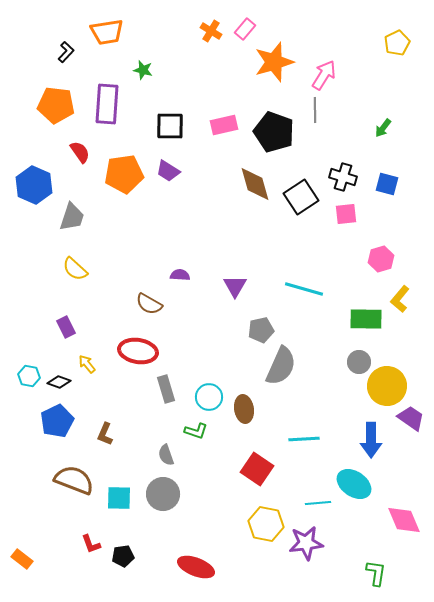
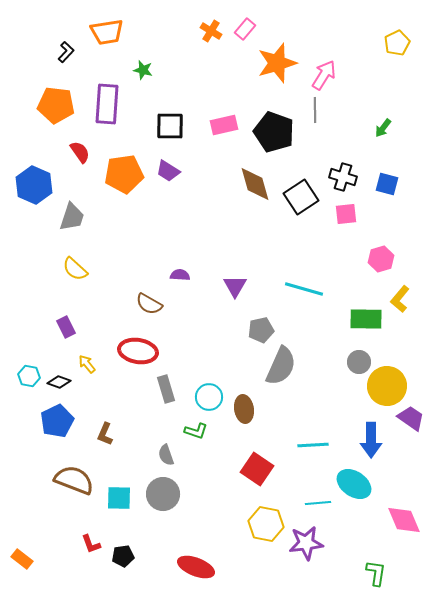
orange star at (274, 62): moved 3 px right, 1 px down
cyan line at (304, 439): moved 9 px right, 6 px down
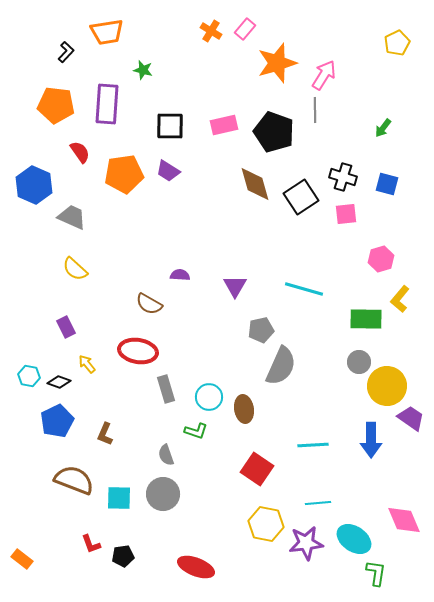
gray trapezoid at (72, 217): rotated 84 degrees counterclockwise
cyan ellipse at (354, 484): moved 55 px down
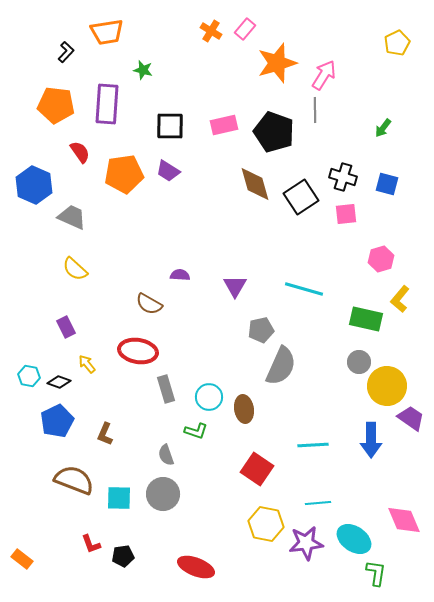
green rectangle at (366, 319): rotated 12 degrees clockwise
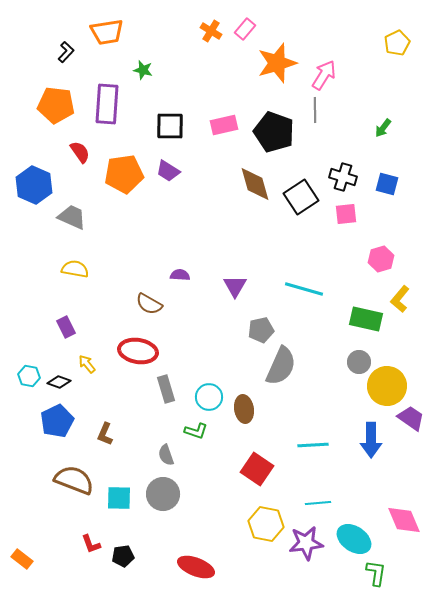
yellow semicircle at (75, 269): rotated 148 degrees clockwise
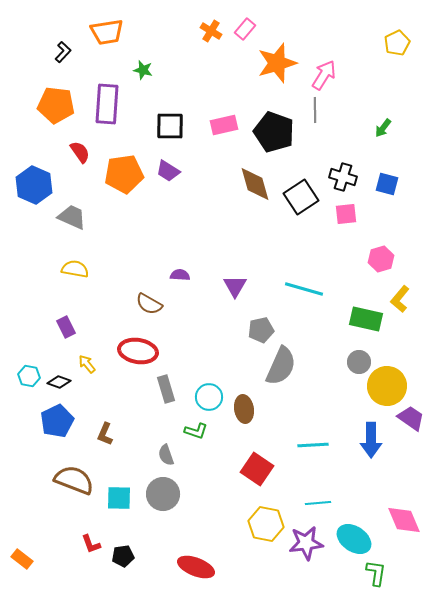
black L-shape at (66, 52): moved 3 px left
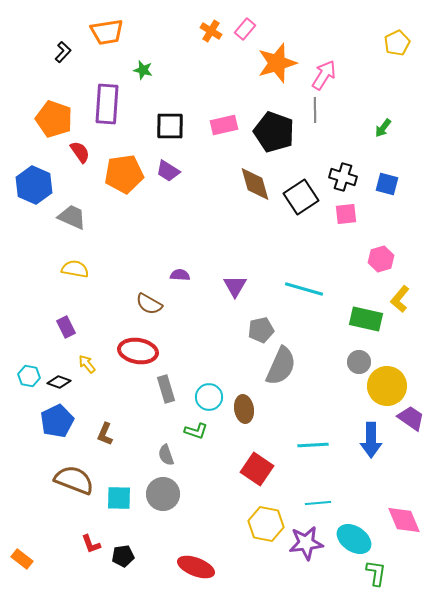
orange pentagon at (56, 105): moved 2 px left, 14 px down; rotated 12 degrees clockwise
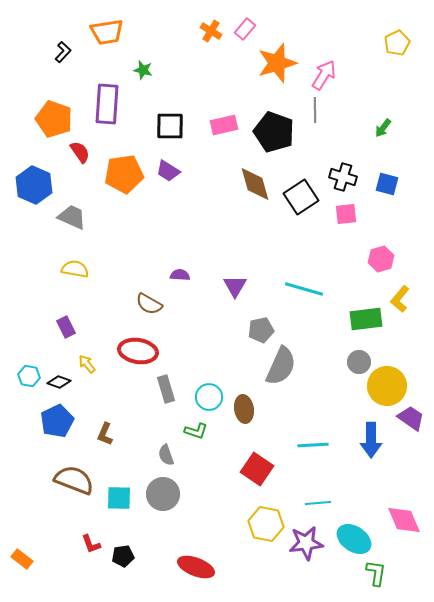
green rectangle at (366, 319): rotated 20 degrees counterclockwise
